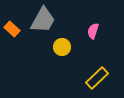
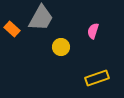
gray trapezoid: moved 2 px left, 2 px up
yellow circle: moved 1 px left
yellow rectangle: rotated 25 degrees clockwise
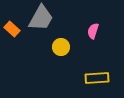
yellow rectangle: rotated 15 degrees clockwise
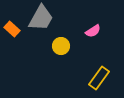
pink semicircle: rotated 140 degrees counterclockwise
yellow circle: moved 1 px up
yellow rectangle: moved 2 px right; rotated 50 degrees counterclockwise
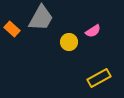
yellow circle: moved 8 px right, 4 px up
yellow rectangle: rotated 25 degrees clockwise
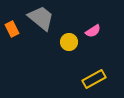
gray trapezoid: rotated 80 degrees counterclockwise
orange rectangle: rotated 21 degrees clockwise
yellow rectangle: moved 5 px left, 1 px down
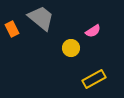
yellow circle: moved 2 px right, 6 px down
